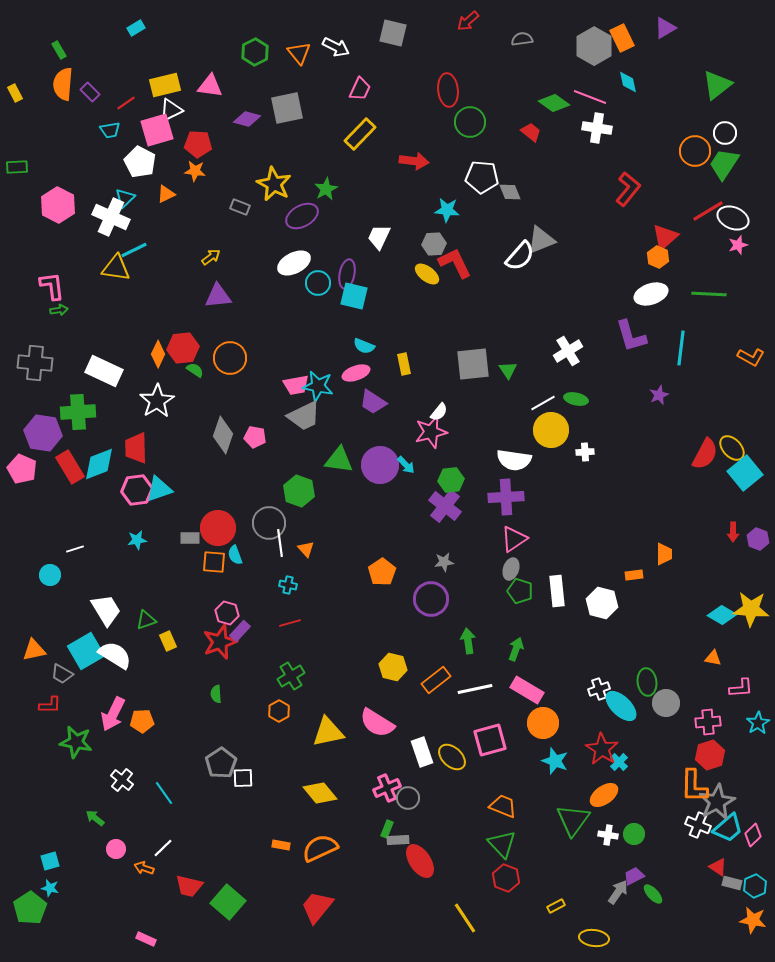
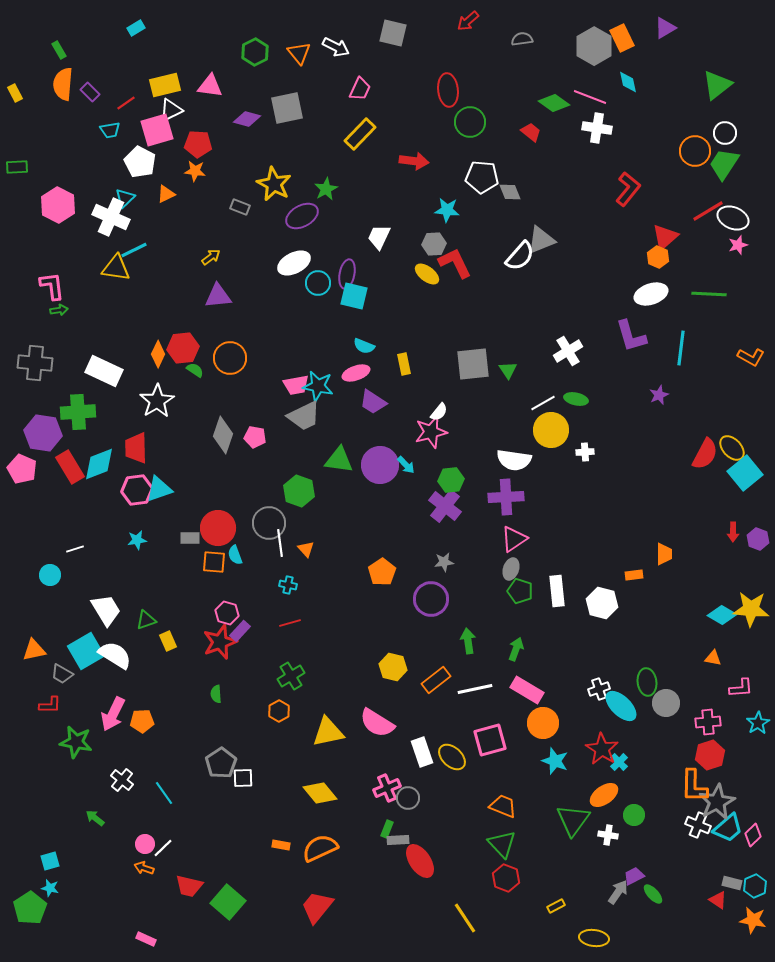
green circle at (634, 834): moved 19 px up
pink circle at (116, 849): moved 29 px right, 5 px up
red triangle at (718, 867): moved 33 px down
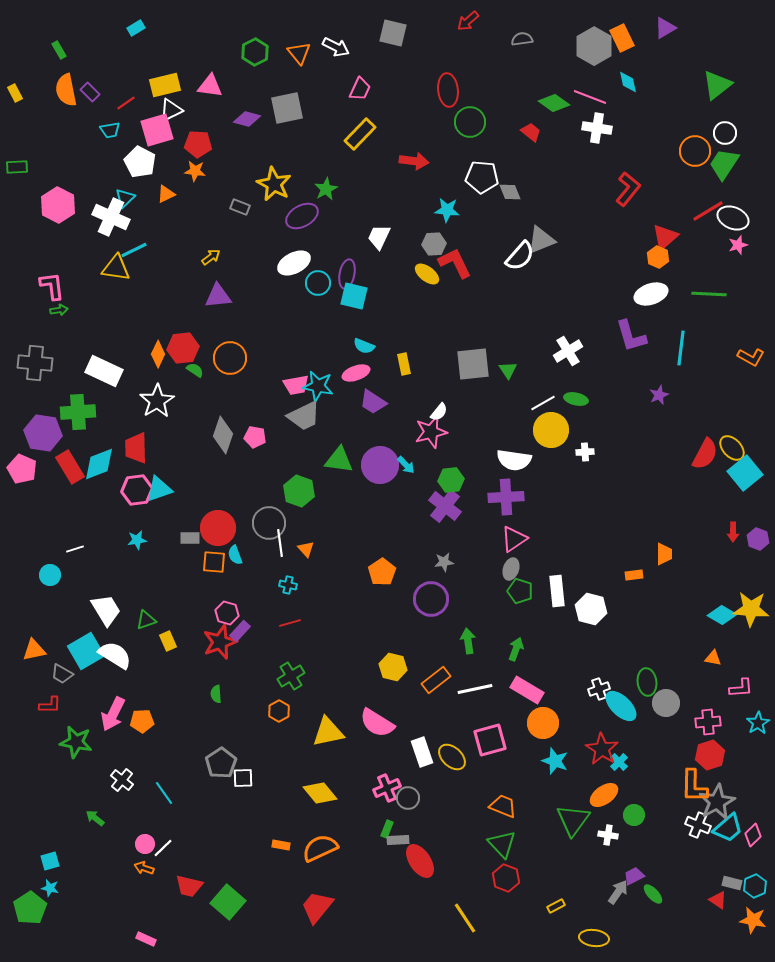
orange semicircle at (63, 84): moved 3 px right, 6 px down; rotated 16 degrees counterclockwise
white hexagon at (602, 603): moved 11 px left, 6 px down
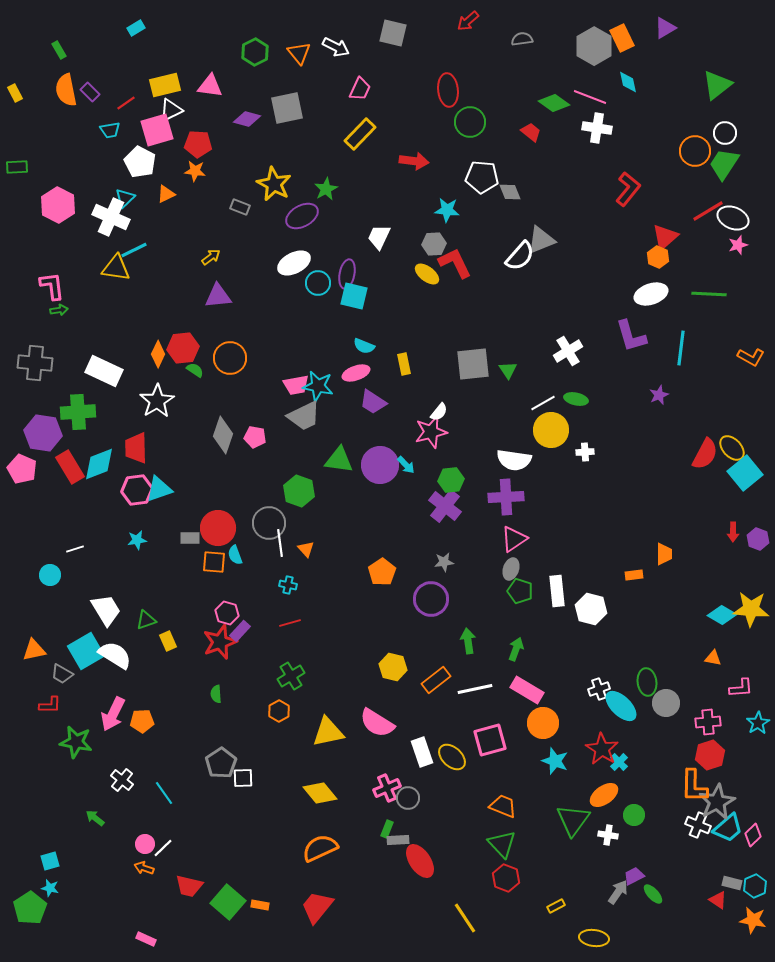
orange rectangle at (281, 845): moved 21 px left, 60 px down
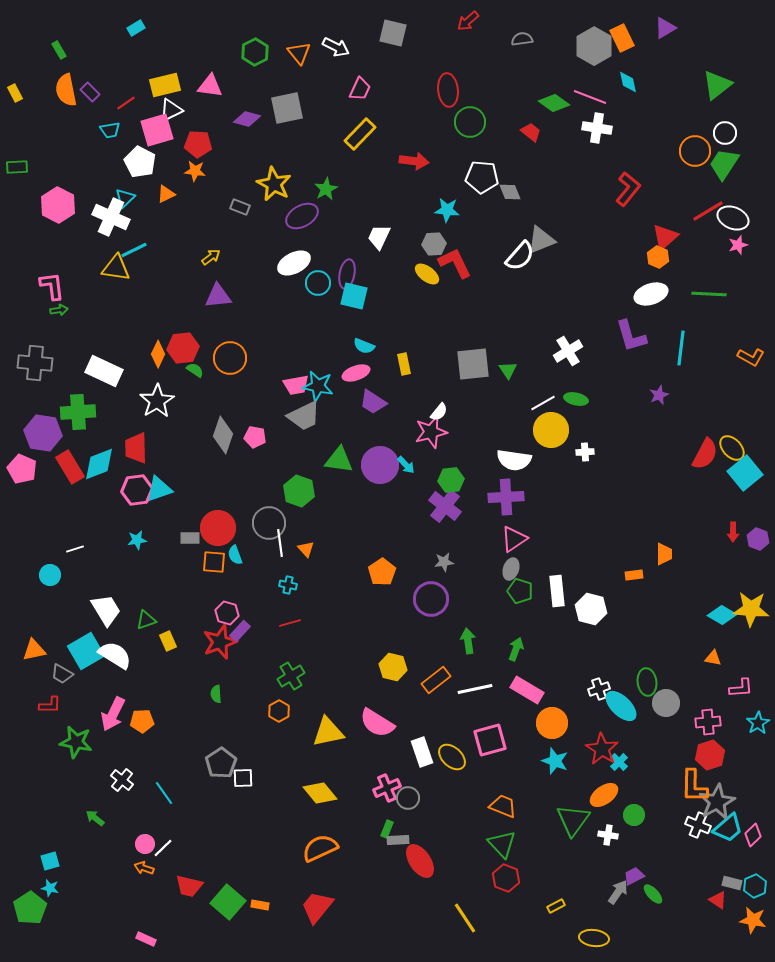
orange circle at (543, 723): moved 9 px right
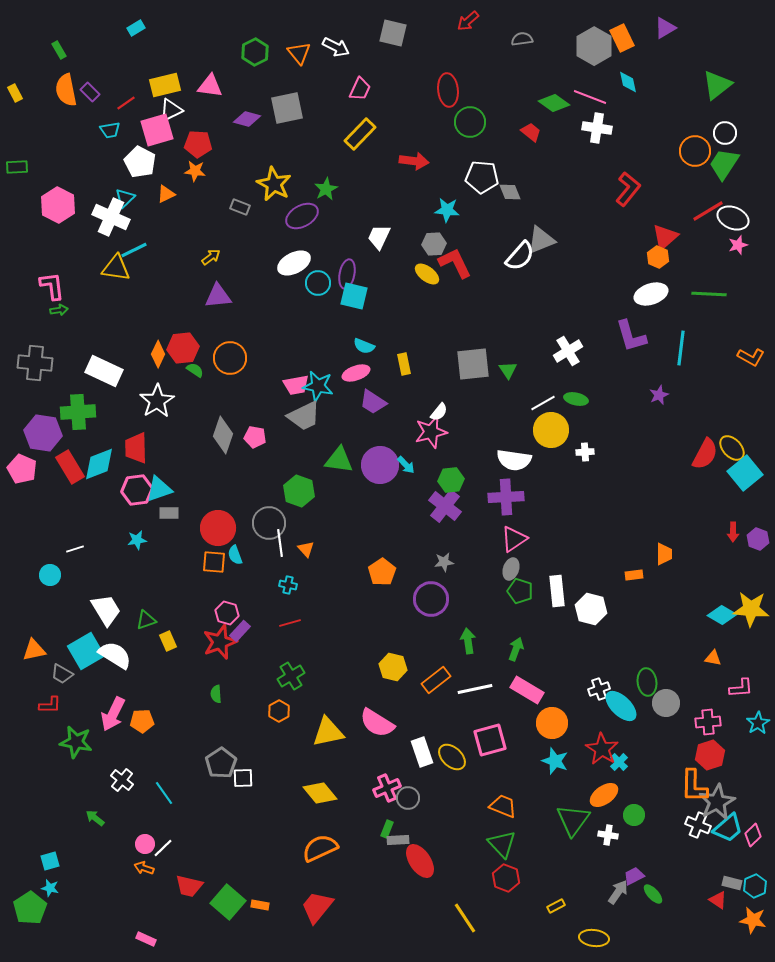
gray rectangle at (190, 538): moved 21 px left, 25 px up
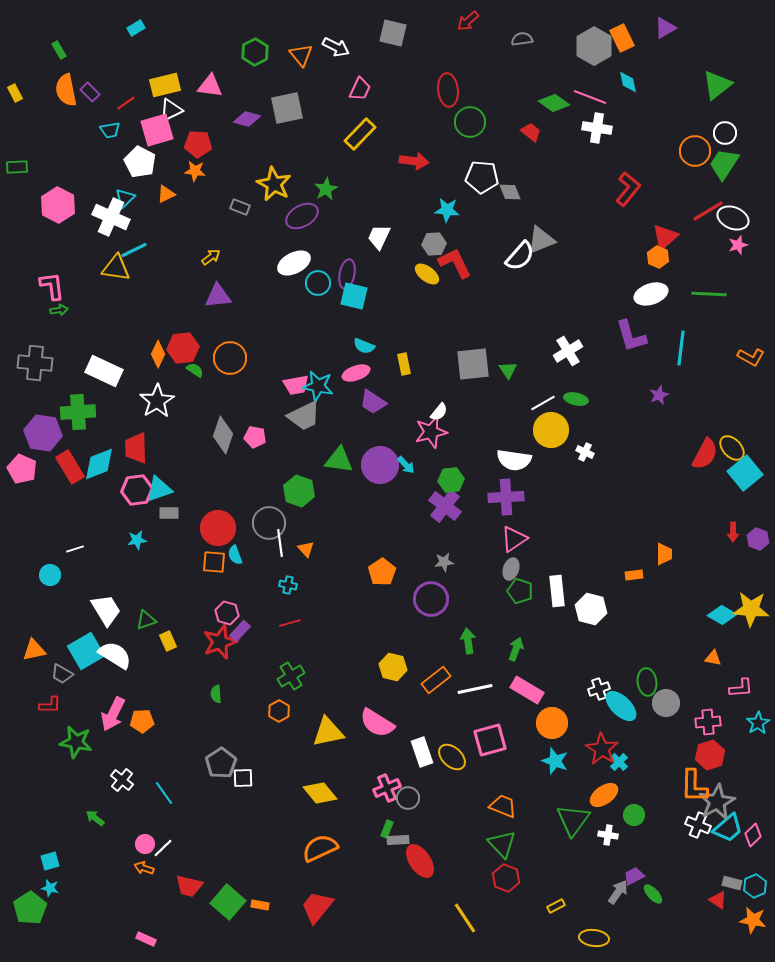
orange triangle at (299, 53): moved 2 px right, 2 px down
white cross at (585, 452): rotated 30 degrees clockwise
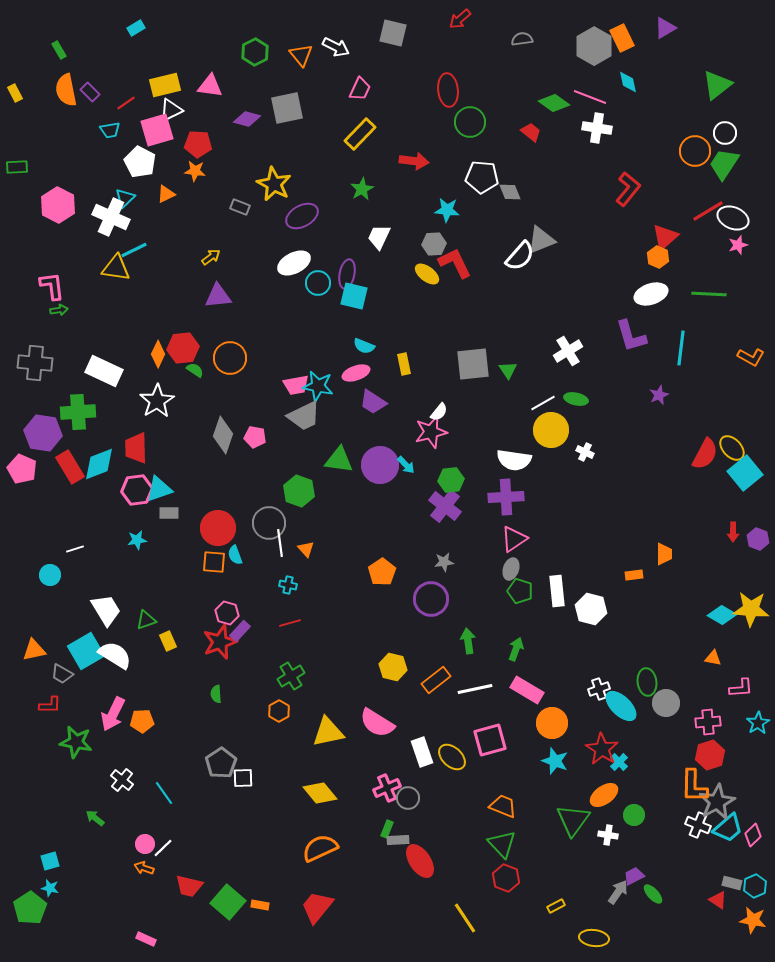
red arrow at (468, 21): moved 8 px left, 2 px up
green star at (326, 189): moved 36 px right
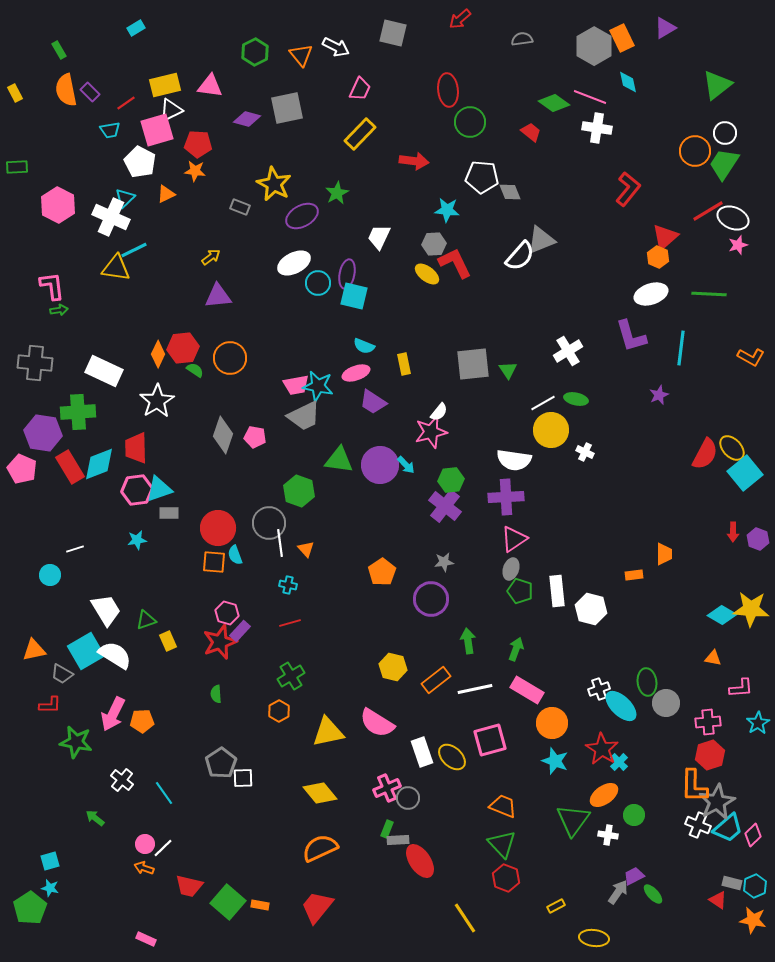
green star at (362, 189): moved 25 px left, 4 px down
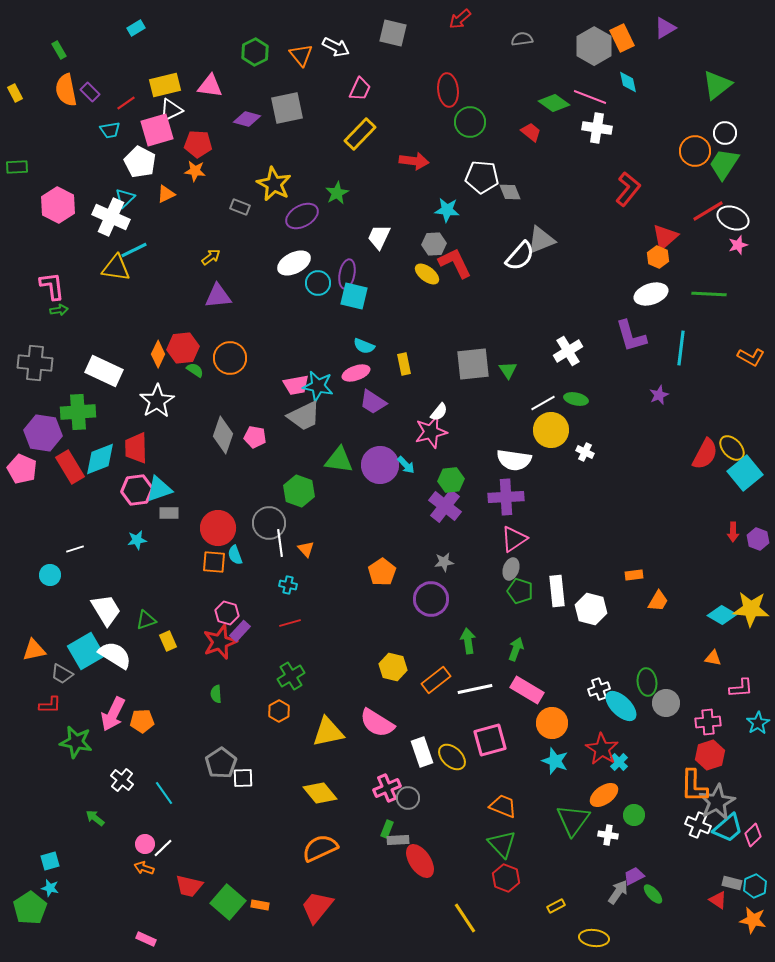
cyan diamond at (99, 464): moved 1 px right, 5 px up
orange trapezoid at (664, 554): moved 6 px left, 47 px down; rotated 30 degrees clockwise
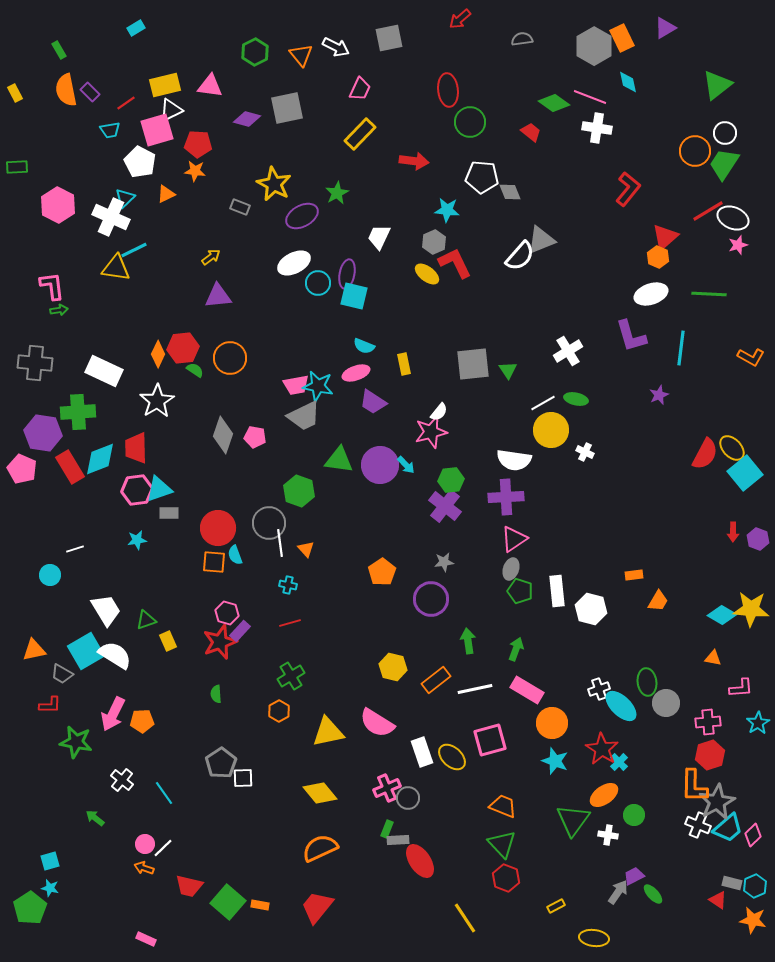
gray square at (393, 33): moved 4 px left, 5 px down; rotated 24 degrees counterclockwise
gray hexagon at (434, 244): moved 2 px up; rotated 20 degrees counterclockwise
